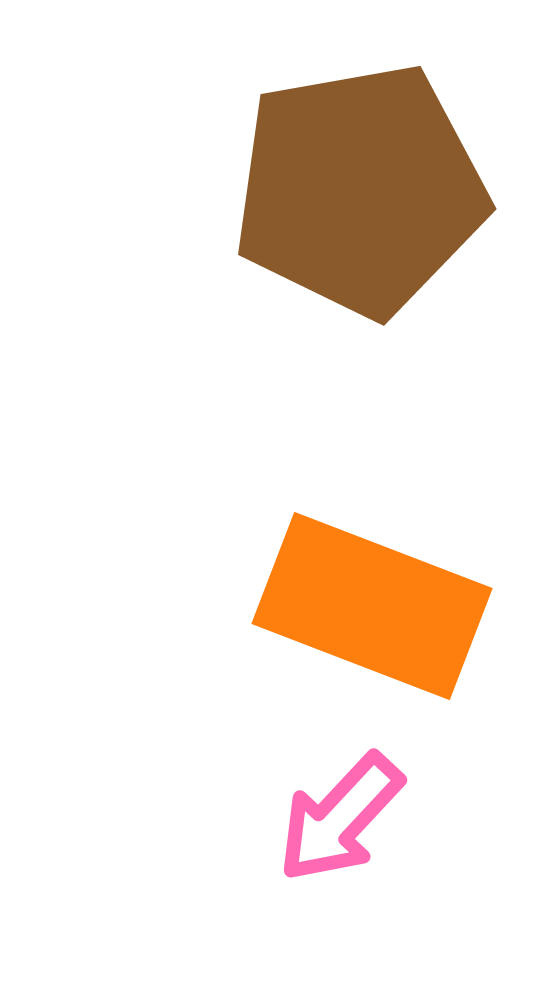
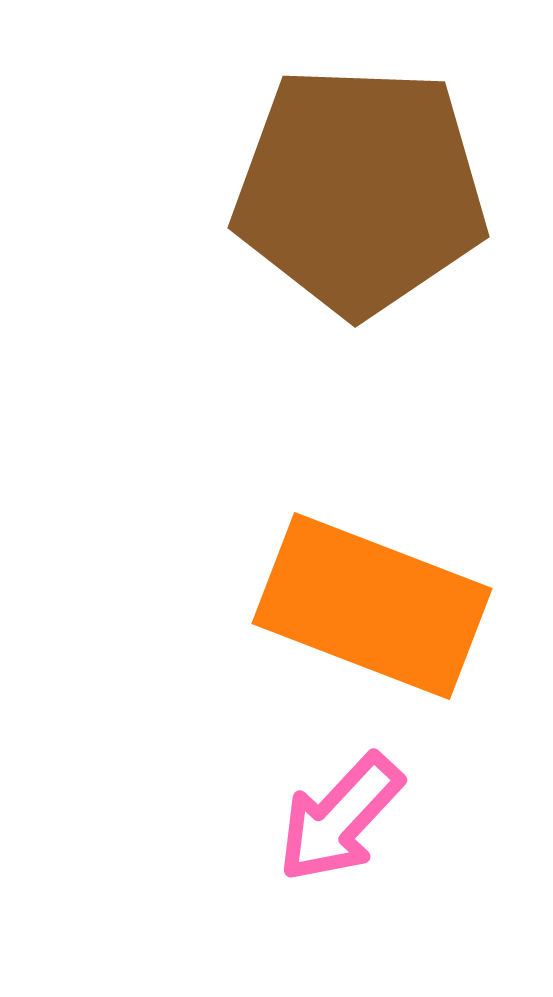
brown pentagon: rotated 12 degrees clockwise
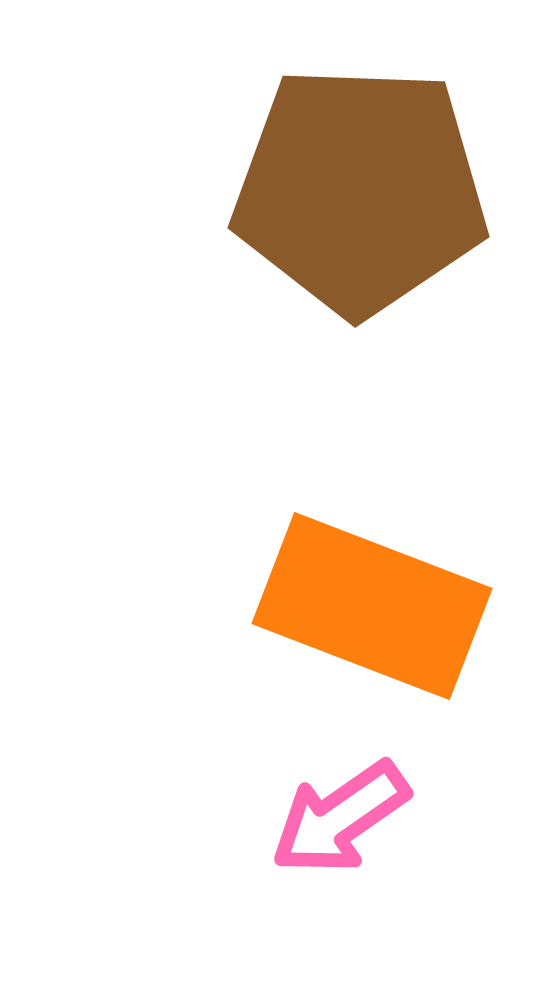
pink arrow: rotated 12 degrees clockwise
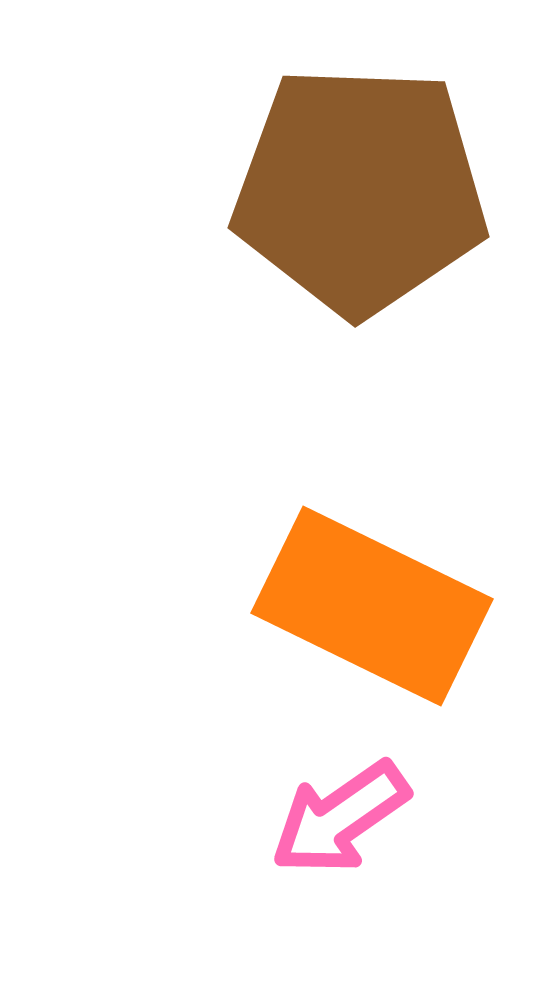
orange rectangle: rotated 5 degrees clockwise
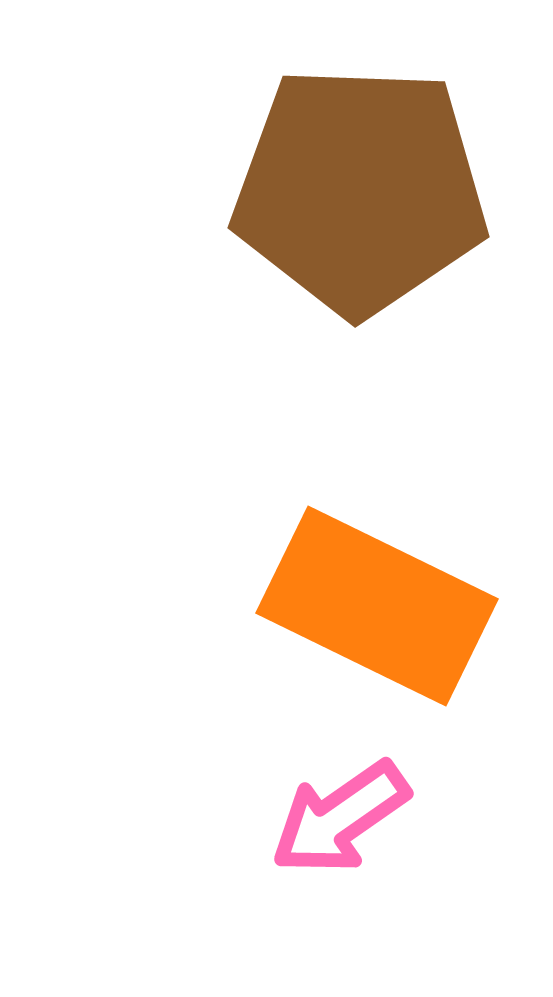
orange rectangle: moved 5 px right
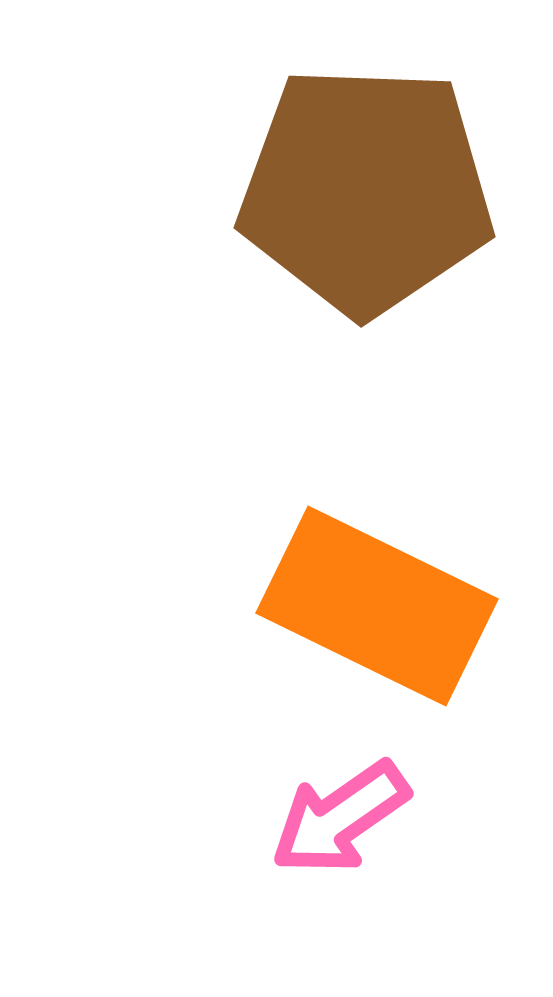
brown pentagon: moved 6 px right
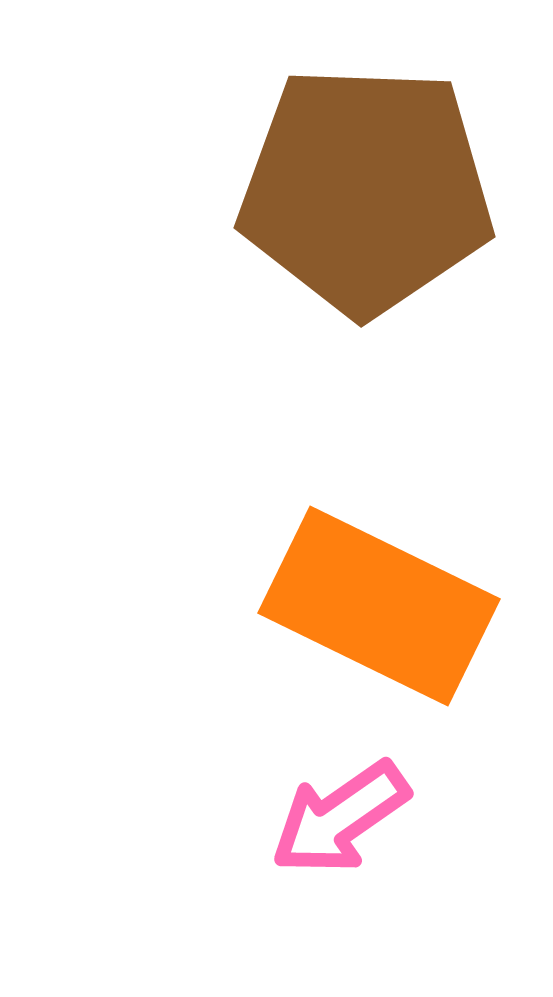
orange rectangle: moved 2 px right
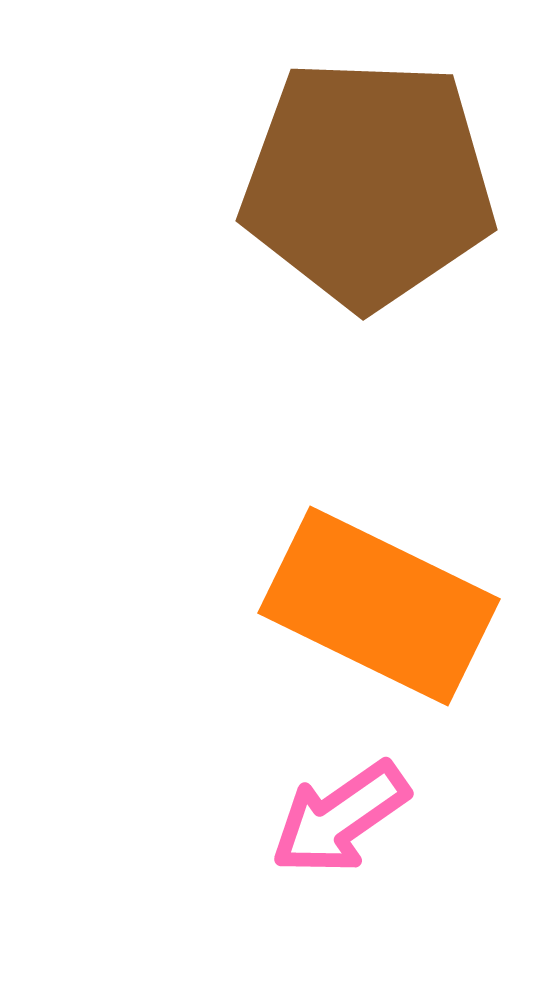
brown pentagon: moved 2 px right, 7 px up
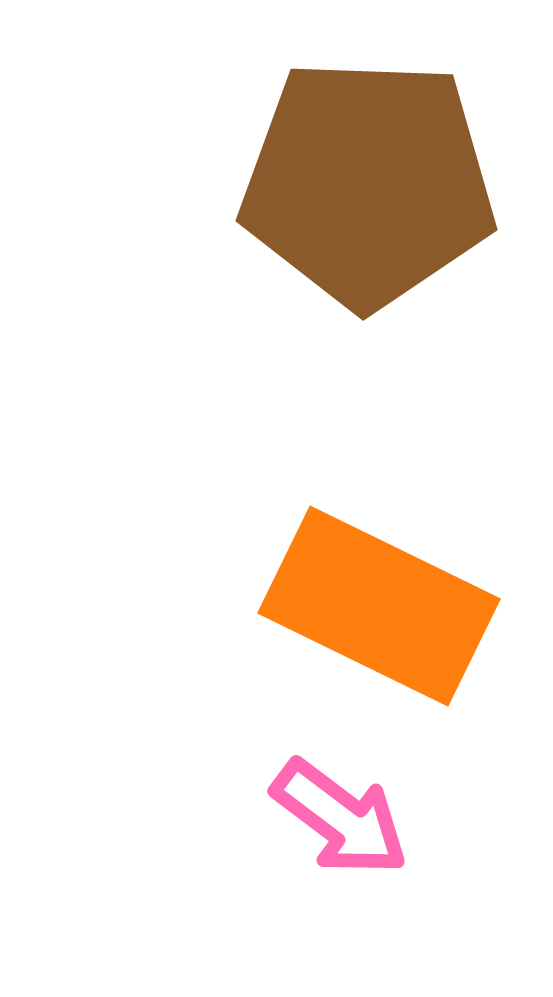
pink arrow: rotated 108 degrees counterclockwise
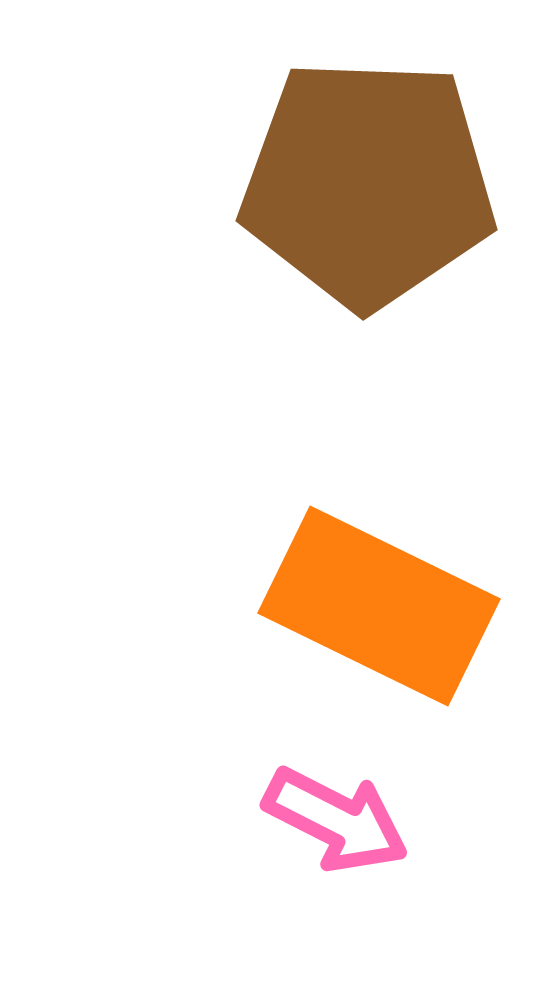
pink arrow: moved 4 px left, 2 px down; rotated 10 degrees counterclockwise
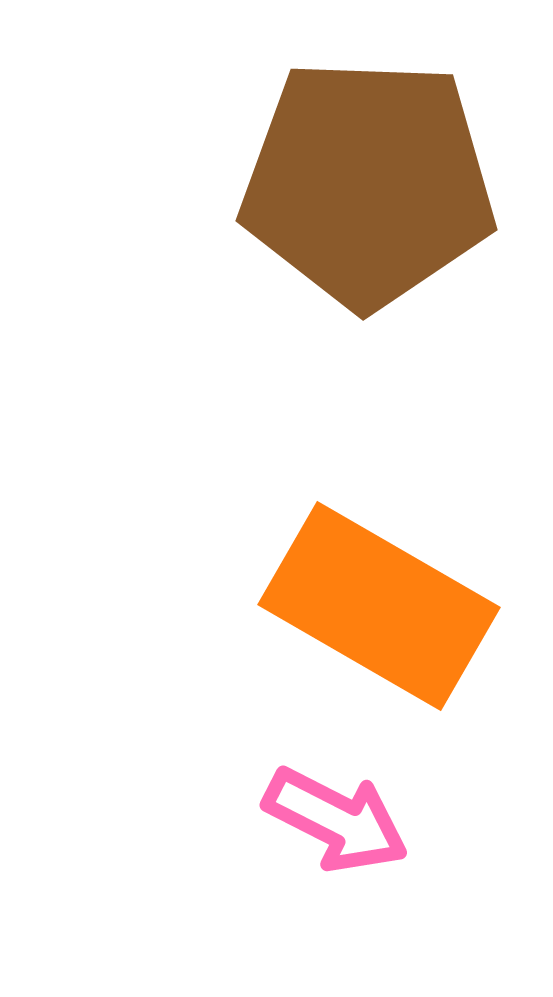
orange rectangle: rotated 4 degrees clockwise
